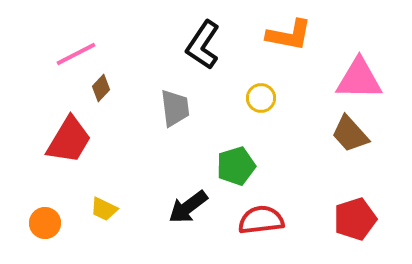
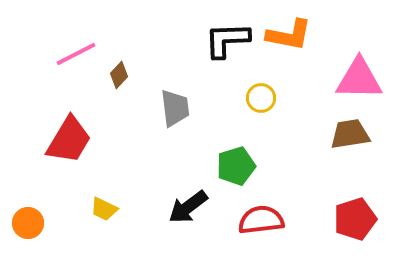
black L-shape: moved 24 px right, 5 px up; rotated 54 degrees clockwise
brown diamond: moved 18 px right, 13 px up
brown trapezoid: rotated 123 degrees clockwise
orange circle: moved 17 px left
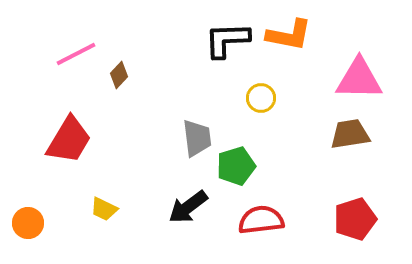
gray trapezoid: moved 22 px right, 30 px down
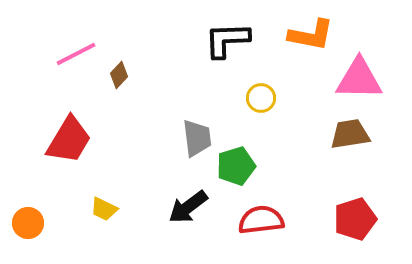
orange L-shape: moved 22 px right
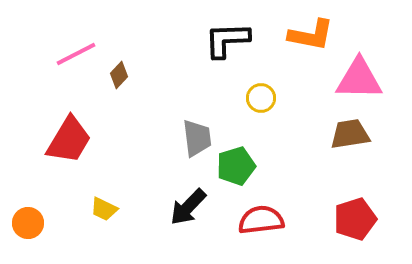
black arrow: rotated 9 degrees counterclockwise
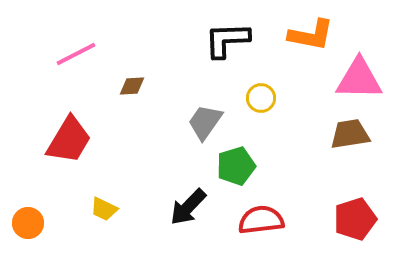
brown diamond: moved 13 px right, 11 px down; rotated 44 degrees clockwise
gray trapezoid: moved 8 px right, 16 px up; rotated 138 degrees counterclockwise
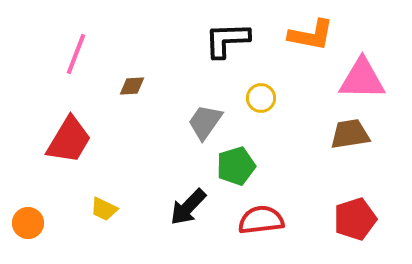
pink line: rotated 42 degrees counterclockwise
pink triangle: moved 3 px right
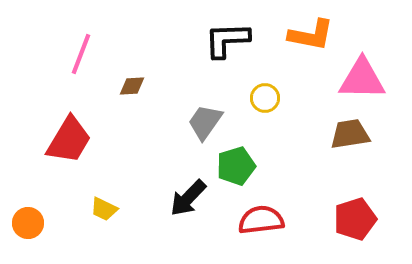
pink line: moved 5 px right
yellow circle: moved 4 px right
black arrow: moved 9 px up
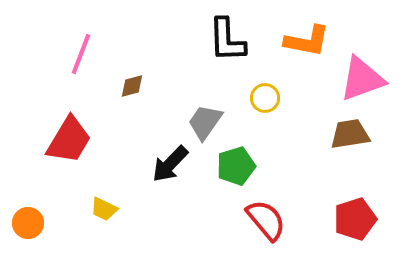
orange L-shape: moved 4 px left, 6 px down
black L-shape: rotated 90 degrees counterclockwise
pink triangle: rotated 21 degrees counterclockwise
brown diamond: rotated 12 degrees counterclockwise
black arrow: moved 18 px left, 34 px up
red semicircle: moved 5 px right; rotated 57 degrees clockwise
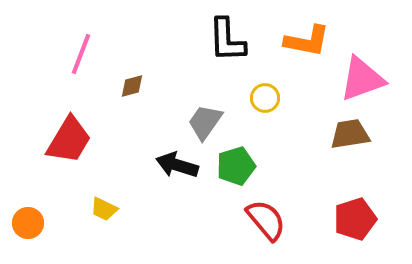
black arrow: moved 7 px right, 1 px down; rotated 63 degrees clockwise
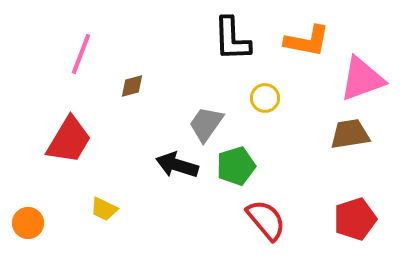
black L-shape: moved 5 px right, 1 px up
gray trapezoid: moved 1 px right, 2 px down
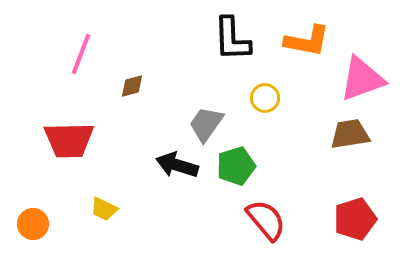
red trapezoid: rotated 58 degrees clockwise
orange circle: moved 5 px right, 1 px down
